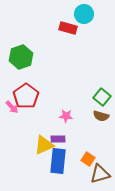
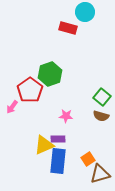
cyan circle: moved 1 px right, 2 px up
green hexagon: moved 29 px right, 17 px down
red pentagon: moved 4 px right, 6 px up
pink arrow: rotated 80 degrees clockwise
orange square: rotated 24 degrees clockwise
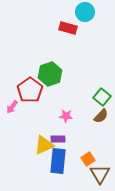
brown semicircle: rotated 63 degrees counterclockwise
brown triangle: rotated 45 degrees counterclockwise
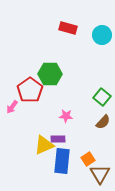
cyan circle: moved 17 px right, 23 px down
green hexagon: rotated 20 degrees clockwise
brown semicircle: moved 2 px right, 6 px down
blue rectangle: moved 4 px right
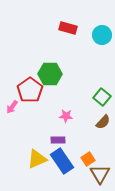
purple rectangle: moved 1 px down
yellow triangle: moved 7 px left, 14 px down
blue rectangle: rotated 40 degrees counterclockwise
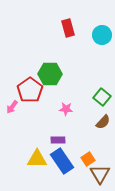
red rectangle: rotated 60 degrees clockwise
pink star: moved 7 px up
yellow triangle: rotated 25 degrees clockwise
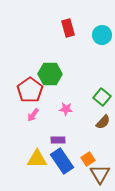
pink arrow: moved 21 px right, 8 px down
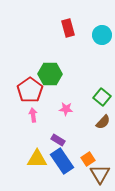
pink arrow: rotated 136 degrees clockwise
purple rectangle: rotated 32 degrees clockwise
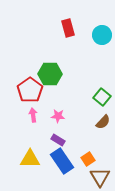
pink star: moved 8 px left, 7 px down
yellow triangle: moved 7 px left
brown triangle: moved 3 px down
